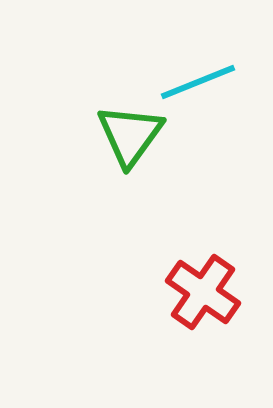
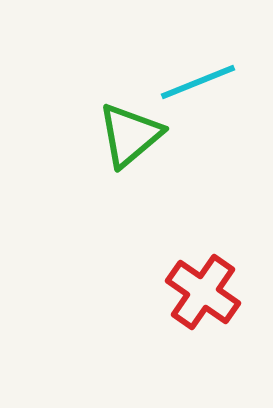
green triangle: rotated 14 degrees clockwise
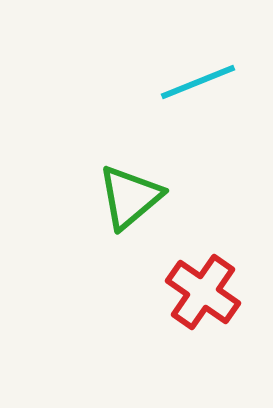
green triangle: moved 62 px down
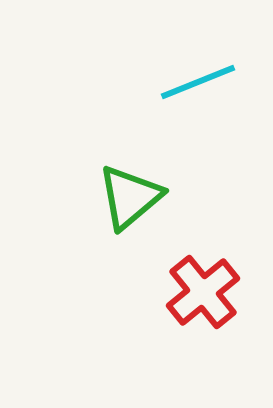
red cross: rotated 16 degrees clockwise
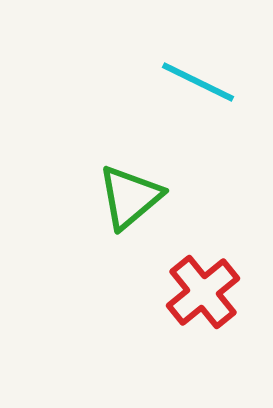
cyan line: rotated 48 degrees clockwise
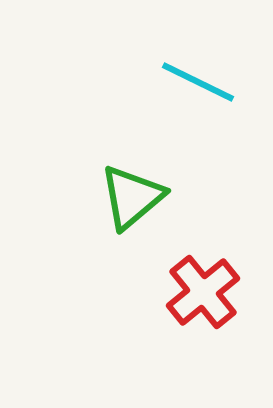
green triangle: moved 2 px right
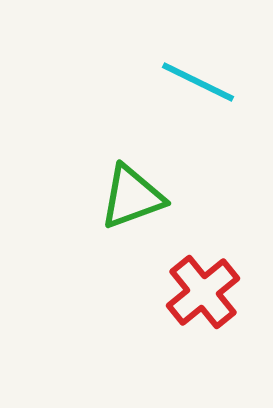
green triangle: rotated 20 degrees clockwise
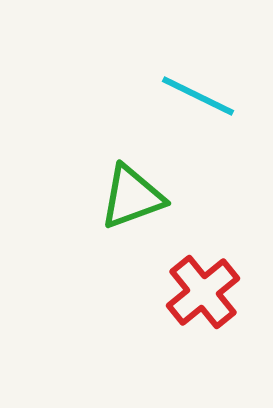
cyan line: moved 14 px down
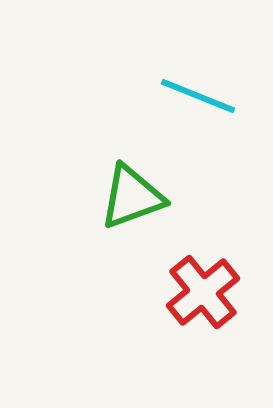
cyan line: rotated 4 degrees counterclockwise
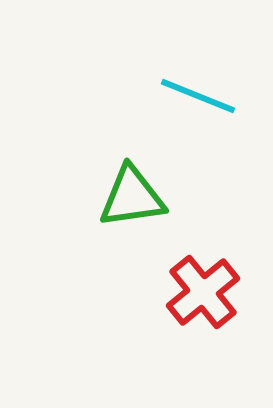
green triangle: rotated 12 degrees clockwise
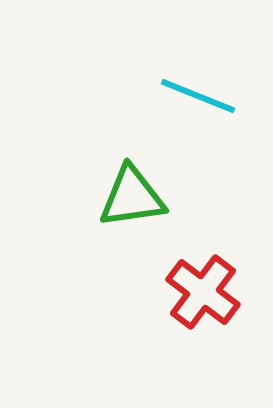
red cross: rotated 14 degrees counterclockwise
